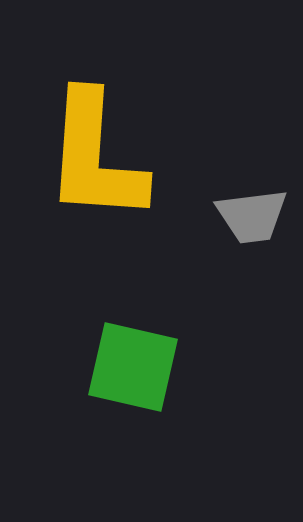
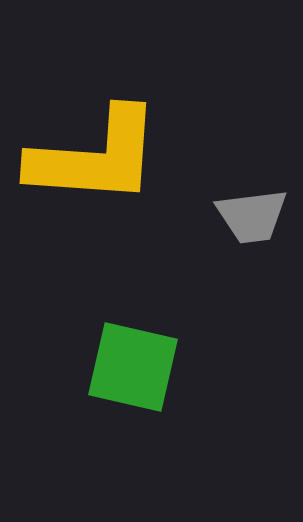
yellow L-shape: rotated 90 degrees counterclockwise
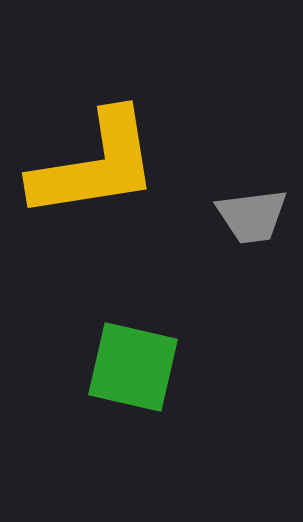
yellow L-shape: moved 8 px down; rotated 13 degrees counterclockwise
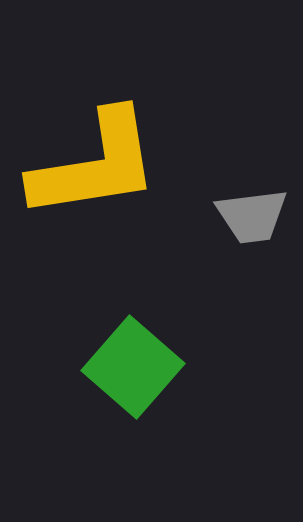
green square: rotated 28 degrees clockwise
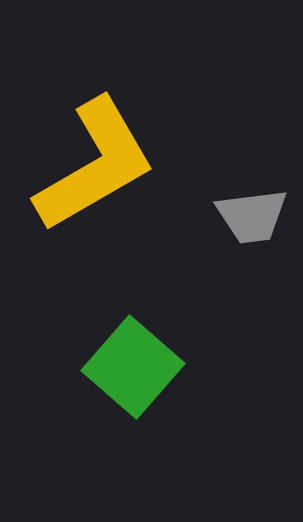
yellow L-shape: rotated 21 degrees counterclockwise
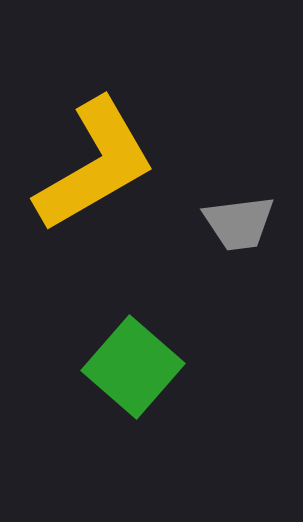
gray trapezoid: moved 13 px left, 7 px down
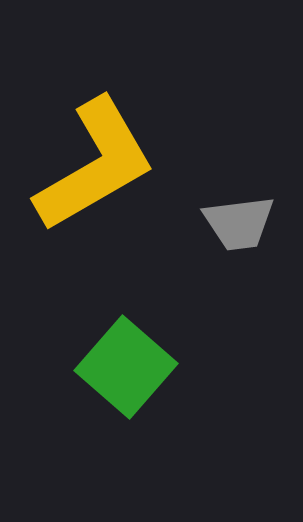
green square: moved 7 px left
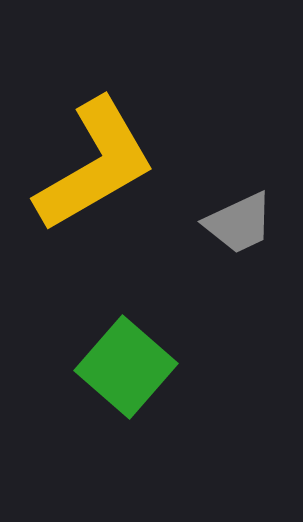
gray trapezoid: rotated 18 degrees counterclockwise
